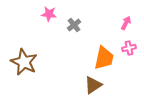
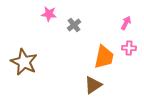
pink cross: rotated 16 degrees clockwise
orange trapezoid: moved 1 px up
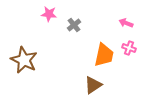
pink arrow: rotated 96 degrees counterclockwise
pink cross: rotated 16 degrees clockwise
orange trapezoid: moved 2 px up
brown star: moved 2 px up
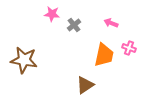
pink star: moved 3 px right
pink arrow: moved 15 px left
brown star: rotated 16 degrees counterclockwise
brown triangle: moved 8 px left
